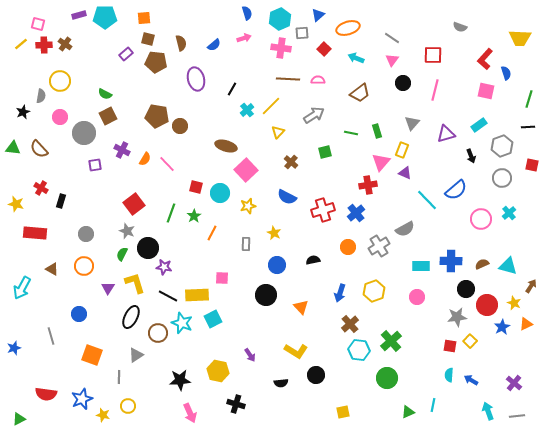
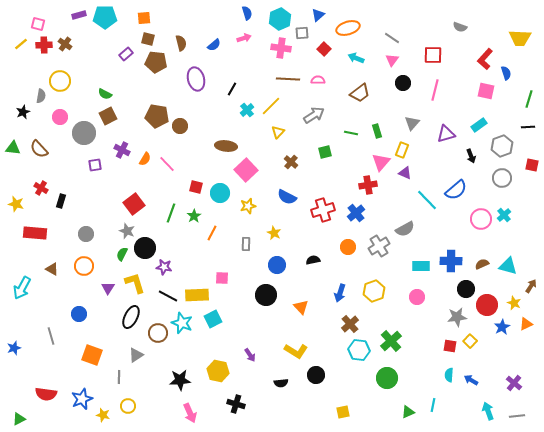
brown ellipse at (226, 146): rotated 10 degrees counterclockwise
cyan cross at (509, 213): moved 5 px left, 2 px down
black circle at (148, 248): moved 3 px left
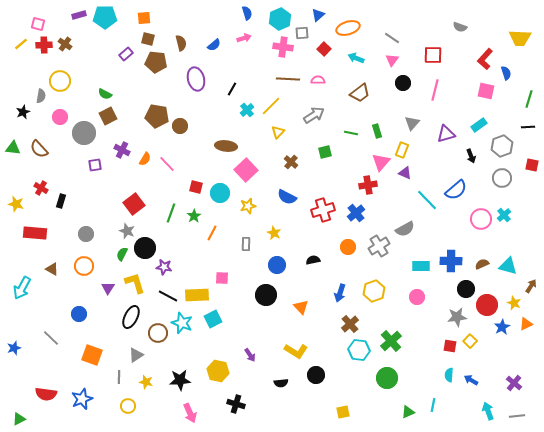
pink cross at (281, 48): moved 2 px right, 1 px up
gray line at (51, 336): moved 2 px down; rotated 30 degrees counterclockwise
yellow star at (103, 415): moved 43 px right, 33 px up
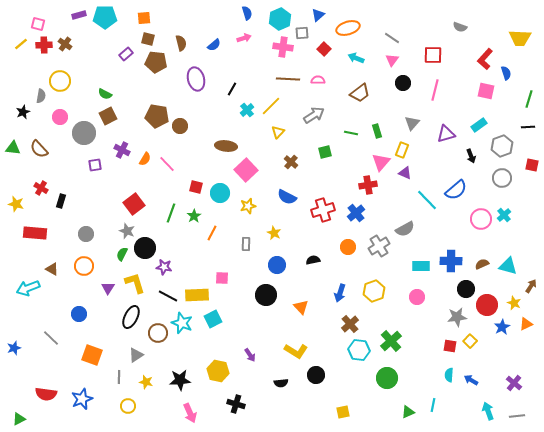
cyan arrow at (22, 288): moved 6 px right; rotated 40 degrees clockwise
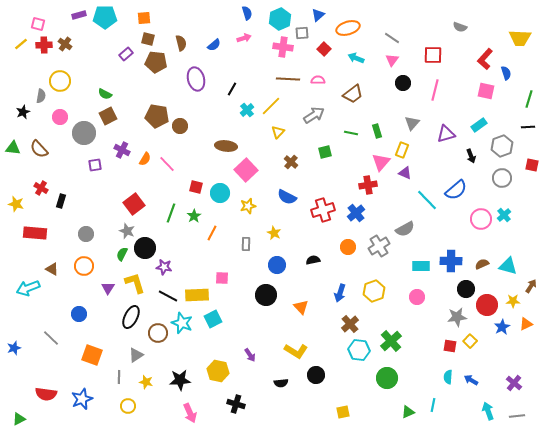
brown trapezoid at (360, 93): moved 7 px left, 1 px down
yellow star at (514, 303): moved 1 px left, 2 px up; rotated 24 degrees counterclockwise
cyan semicircle at (449, 375): moved 1 px left, 2 px down
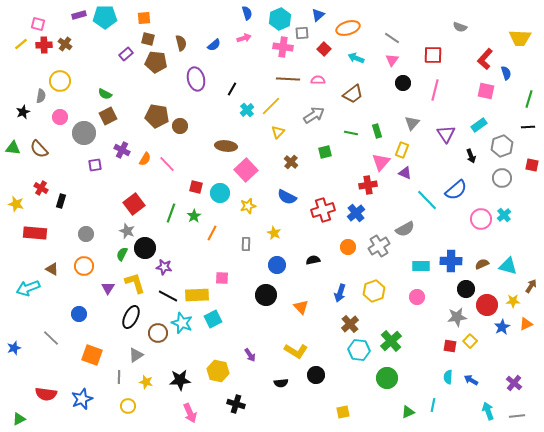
purple triangle at (446, 134): rotated 48 degrees counterclockwise
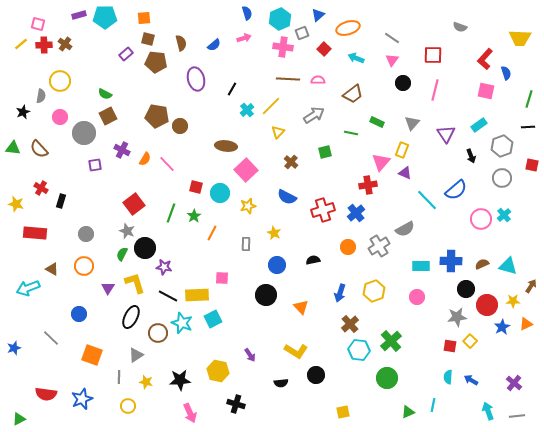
gray square at (302, 33): rotated 16 degrees counterclockwise
green rectangle at (377, 131): moved 9 px up; rotated 48 degrees counterclockwise
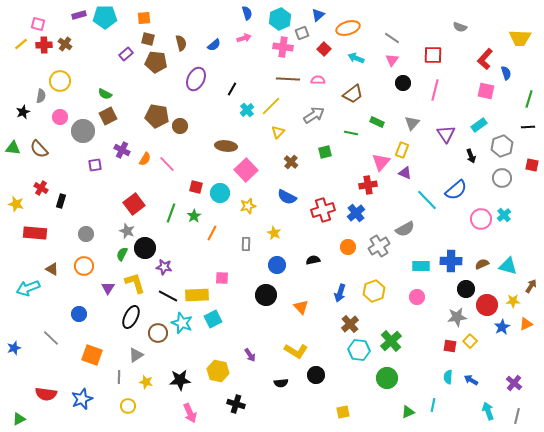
purple ellipse at (196, 79): rotated 40 degrees clockwise
gray circle at (84, 133): moved 1 px left, 2 px up
gray line at (517, 416): rotated 70 degrees counterclockwise
